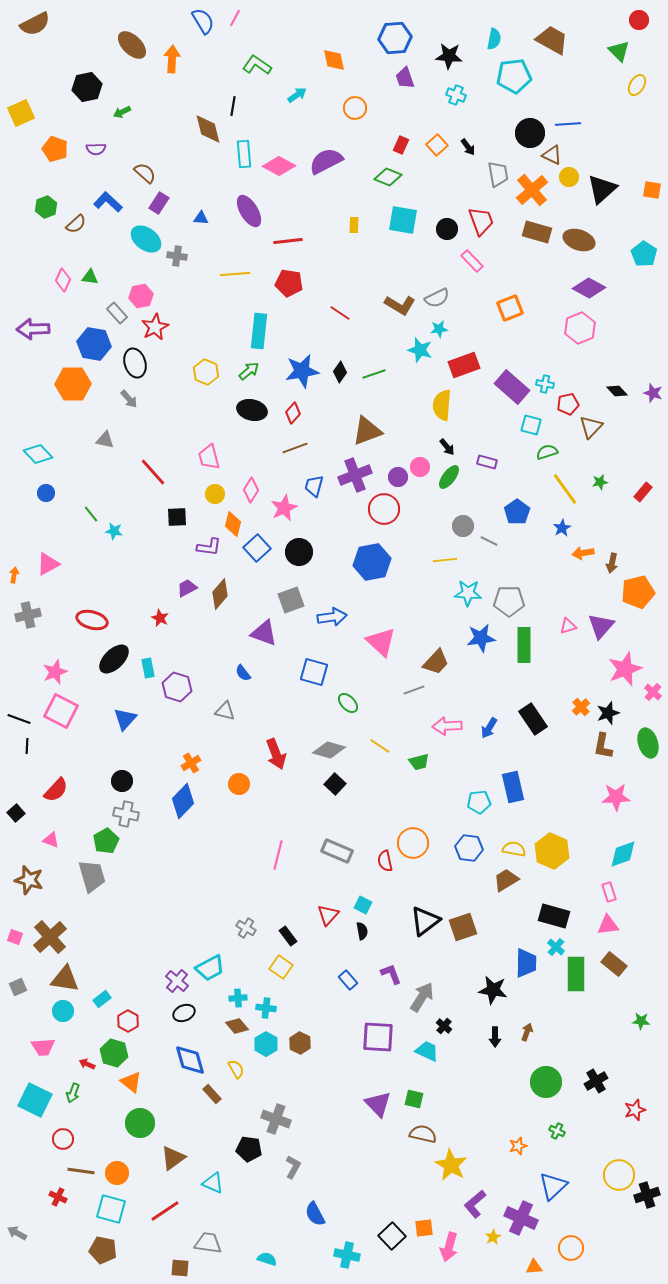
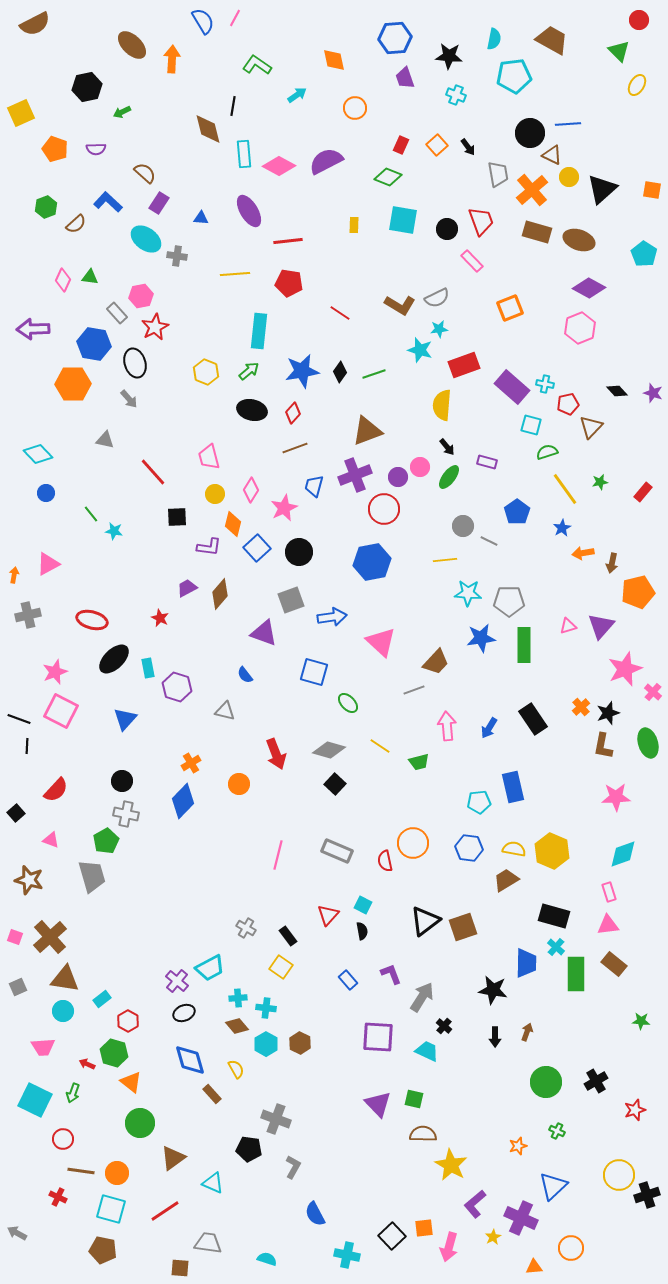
blue semicircle at (243, 673): moved 2 px right, 2 px down
pink arrow at (447, 726): rotated 88 degrees clockwise
brown semicircle at (423, 1134): rotated 12 degrees counterclockwise
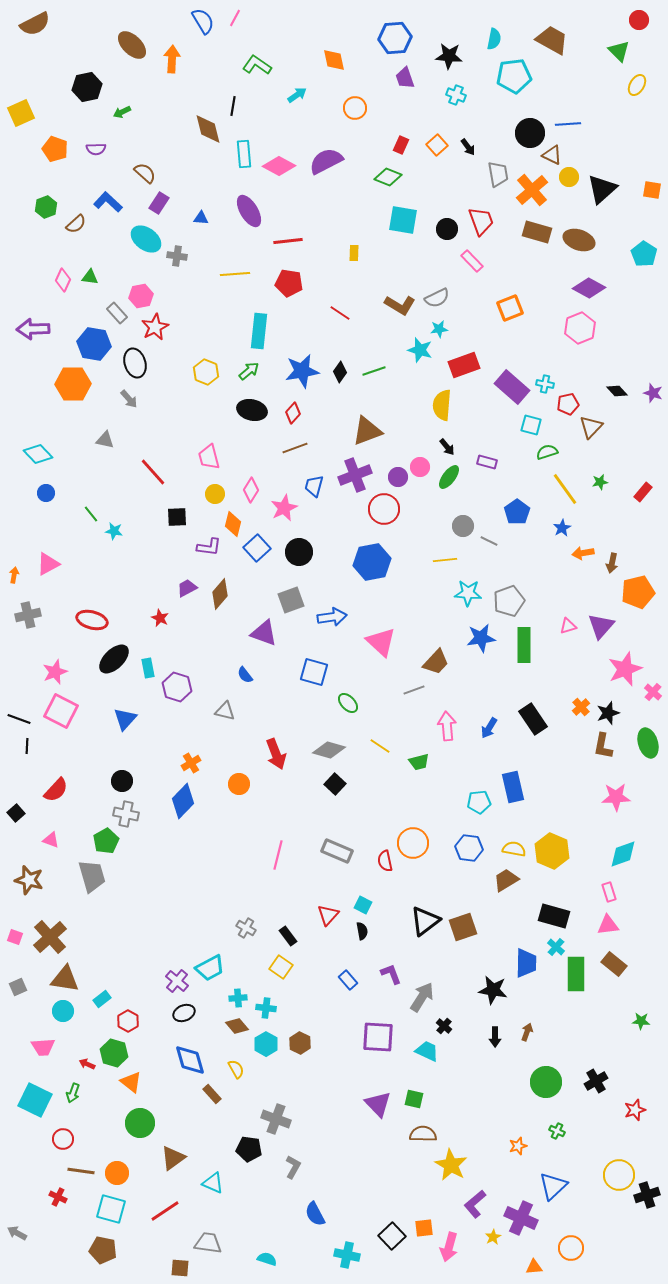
yellow rectangle at (354, 225): moved 28 px down
green line at (374, 374): moved 3 px up
gray pentagon at (509, 601): rotated 20 degrees counterclockwise
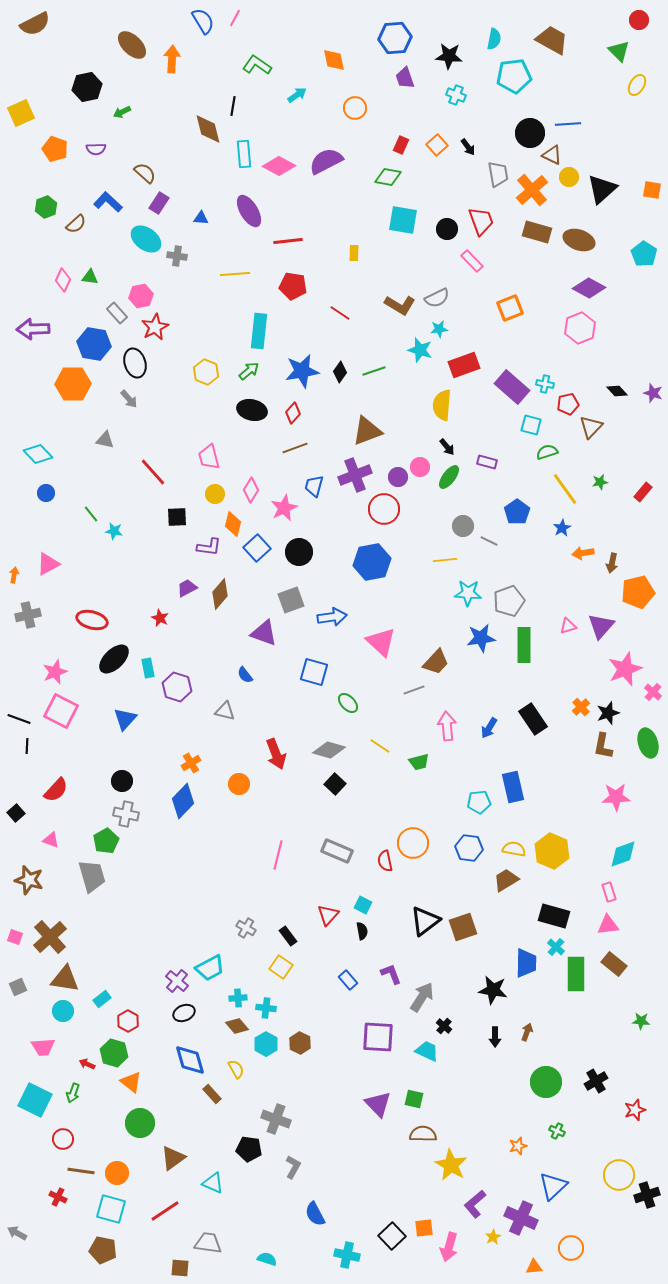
green diamond at (388, 177): rotated 12 degrees counterclockwise
red pentagon at (289, 283): moved 4 px right, 3 px down
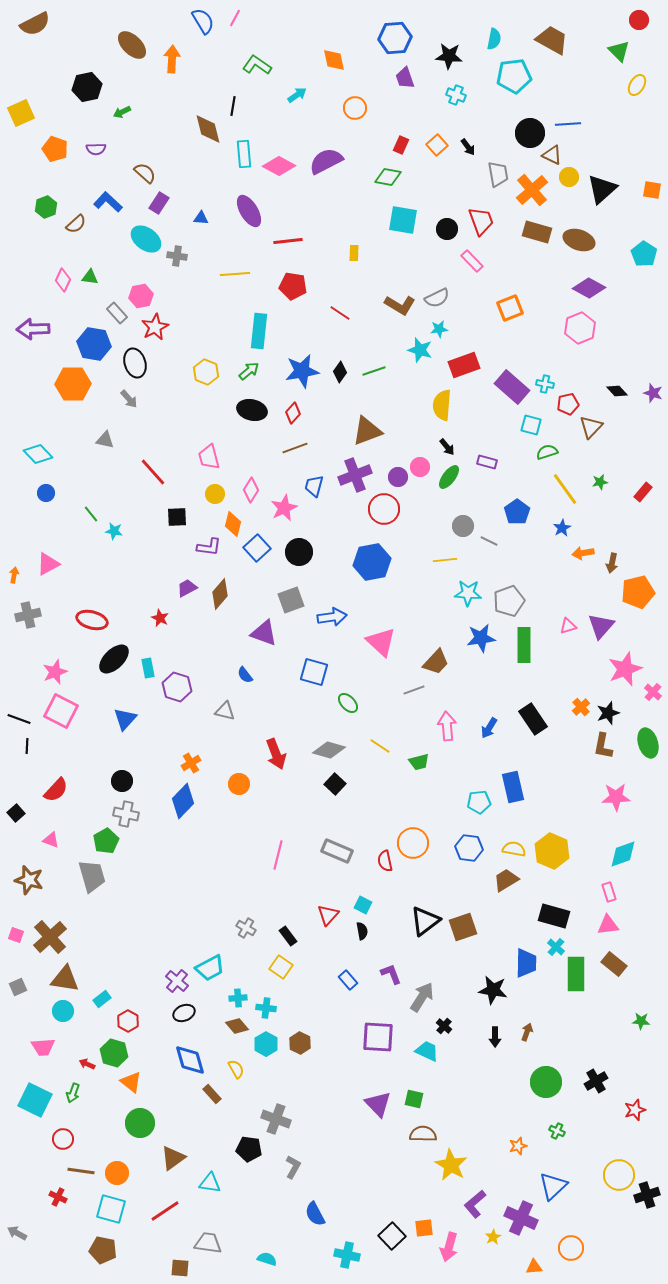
pink square at (15, 937): moved 1 px right, 2 px up
cyan triangle at (213, 1183): moved 3 px left; rotated 15 degrees counterclockwise
